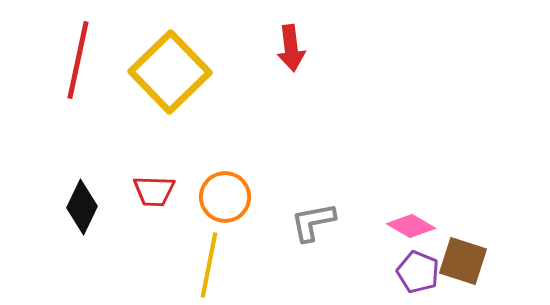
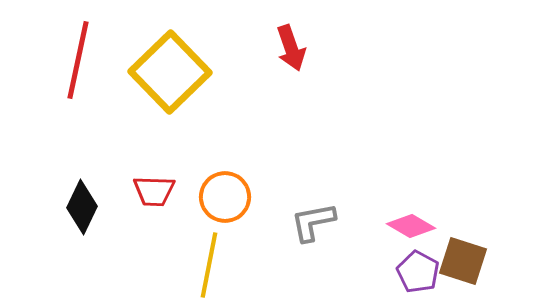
red arrow: rotated 12 degrees counterclockwise
purple pentagon: rotated 6 degrees clockwise
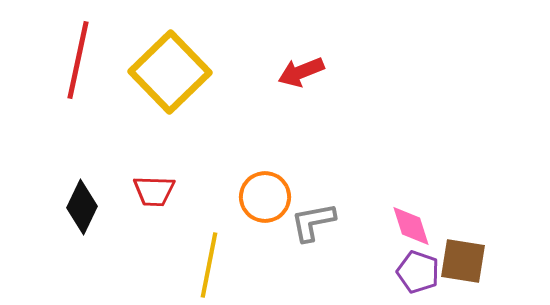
red arrow: moved 10 px right, 24 px down; rotated 87 degrees clockwise
orange circle: moved 40 px right
pink diamond: rotated 42 degrees clockwise
brown square: rotated 9 degrees counterclockwise
purple pentagon: rotated 9 degrees counterclockwise
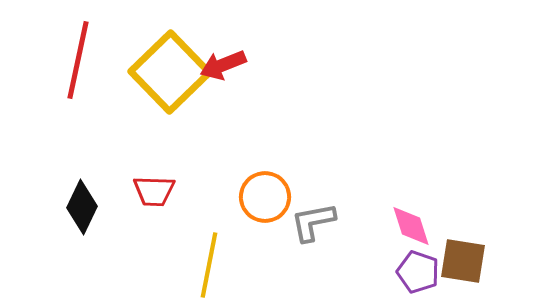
red arrow: moved 78 px left, 7 px up
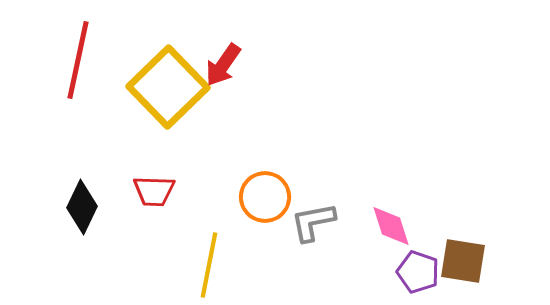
red arrow: rotated 33 degrees counterclockwise
yellow square: moved 2 px left, 15 px down
pink diamond: moved 20 px left
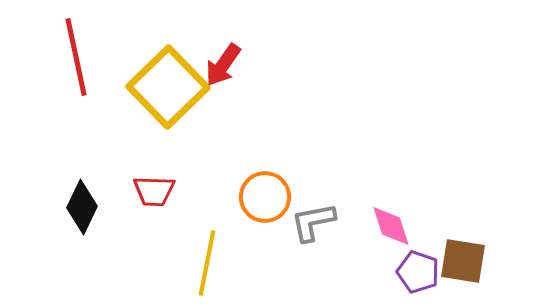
red line: moved 2 px left, 3 px up; rotated 24 degrees counterclockwise
yellow line: moved 2 px left, 2 px up
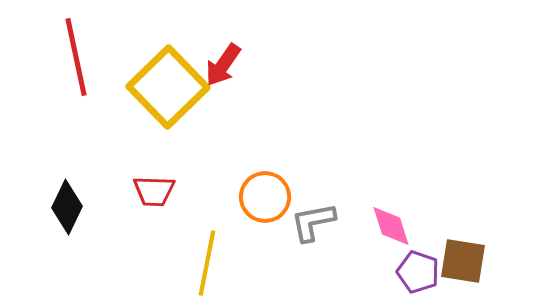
black diamond: moved 15 px left
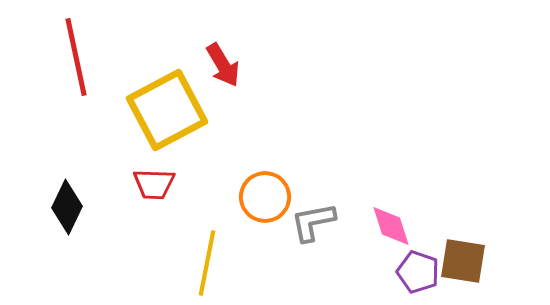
red arrow: rotated 66 degrees counterclockwise
yellow square: moved 1 px left, 23 px down; rotated 16 degrees clockwise
red trapezoid: moved 7 px up
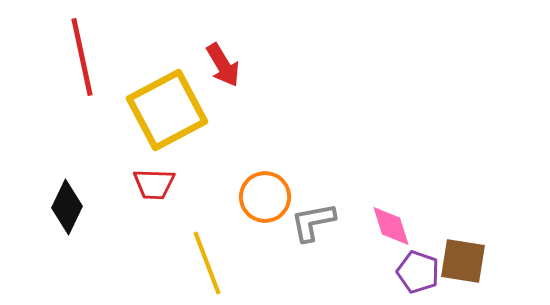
red line: moved 6 px right
yellow line: rotated 32 degrees counterclockwise
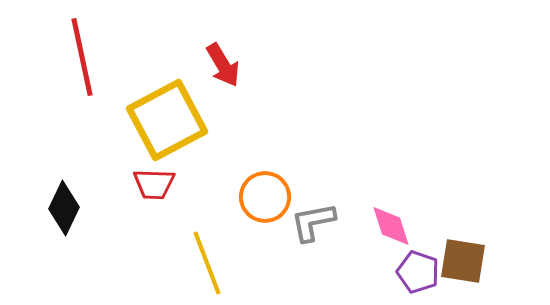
yellow square: moved 10 px down
black diamond: moved 3 px left, 1 px down
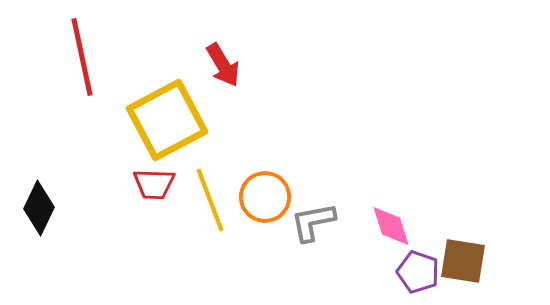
black diamond: moved 25 px left
yellow line: moved 3 px right, 63 px up
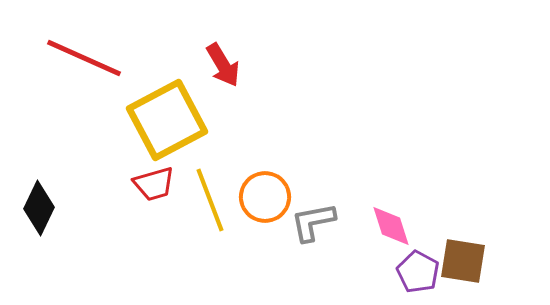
red line: moved 2 px right, 1 px down; rotated 54 degrees counterclockwise
red trapezoid: rotated 18 degrees counterclockwise
purple pentagon: rotated 9 degrees clockwise
